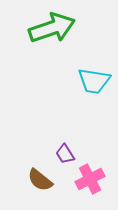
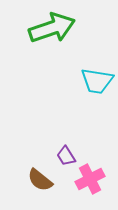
cyan trapezoid: moved 3 px right
purple trapezoid: moved 1 px right, 2 px down
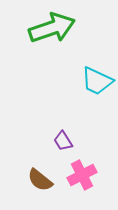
cyan trapezoid: rotated 16 degrees clockwise
purple trapezoid: moved 3 px left, 15 px up
pink cross: moved 8 px left, 4 px up
